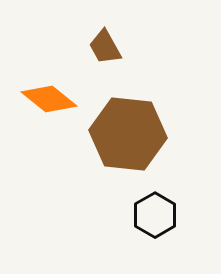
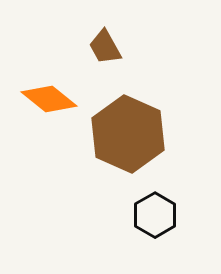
brown hexagon: rotated 18 degrees clockwise
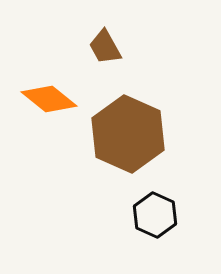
black hexagon: rotated 6 degrees counterclockwise
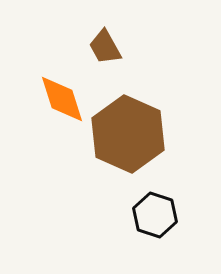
orange diamond: moved 13 px right; rotated 34 degrees clockwise
black hexagon: rotated 6 degrees counterclockwise
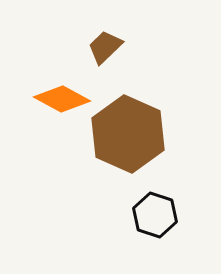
brown trapezoid: rotated 75 degrees clockwise
orange diamond: rotated 44 degrees counterclockwise
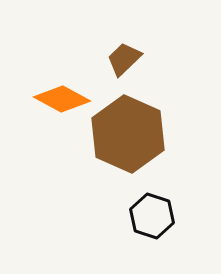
brown trapezoid: moved 19 px right, 12 px down
black hexagon: moved 3 px left, 1 px down
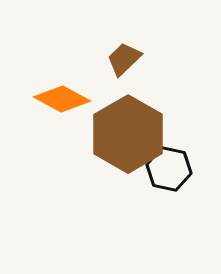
brown hexagon: rotated 6 degrees clockwise
black hexagon: moved 17 px right, 47 px up; rotated 6 degrees counterclockwise
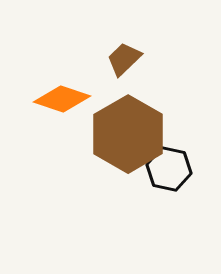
orange diamond: rotated 10 degrees counterclockwise
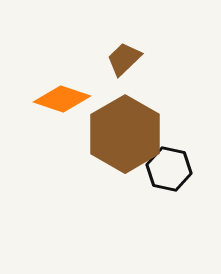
brown hexagon: moved 3 px left
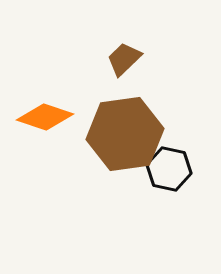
orange diamond: moved 17 px left, 18 px down
brown hexagon: rotated 22 degrees clockwise
